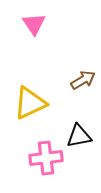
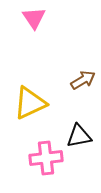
pink triangle: moved 6 px up
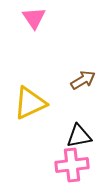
pink cross: moved 26 px right, 7 px down
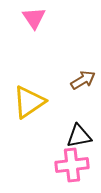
yellow triangle: moved 1 px left, 1 px up; rotated 9 degrees counterclockwise
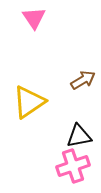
pink cross: moved 1 px right, 1 px down; rotated 12 degrees counterclockwise
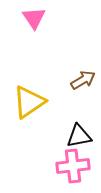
pink cross: rotated 12 degrees clockwise
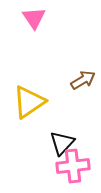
black triangle: moved 17 px left, 7 px down; rotated 36 degrees counterclockwise
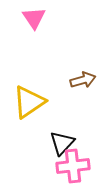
brown arrow: rotated 15 degrees clockwise
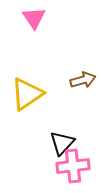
yellow triangle: moved 2 px left, 8 px up
